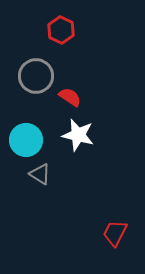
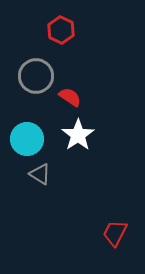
white star: rotated 24 degrees clockwise
cyan circle: moved 1 px right, 1 px up
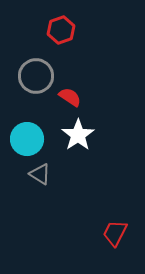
red hexagon: rotated 16 degrees clockwise
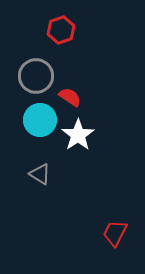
cyan circle: moved 13 px right, 19 px up
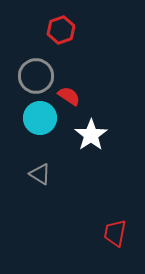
red semicircle: moved 1 px left, 1 px up
cyan circle: moved 2 px up
white star: moved 13 px right
red trapezoid: rotated 16 degrees counterclockwise
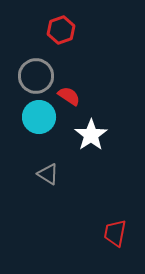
cyan circle: moved 1 px left, 1 px up
gray triangle: moved 8 px right
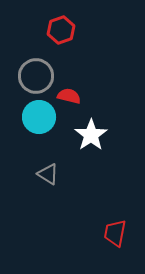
red semicircle: rotated 20 degrees counterclockwise
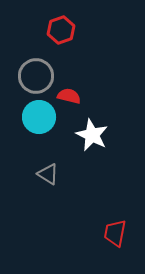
white star: moved 1 px right; rotated 12 degrees counterclockwise
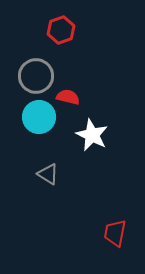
red semicircle: moved 1 px left, 1 px down
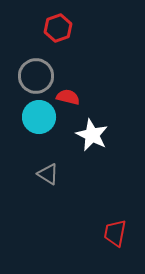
red hexagon: moved 3 px left, 2 px up
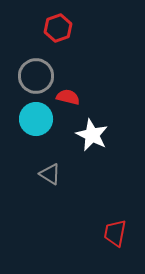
cyan circle: moved 3 px left, 2 px down
gray triangle: moved 2 px right
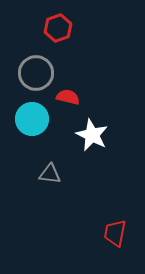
gray circle: moved 3 px up
cyan circle: moved 4 px left
gray triangle: rotated 25 degrees counterclockwise
